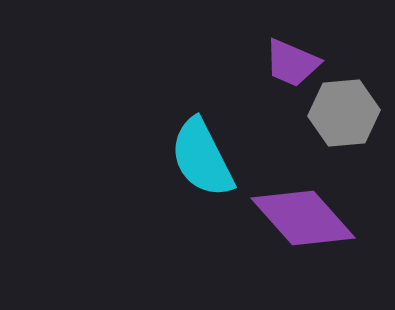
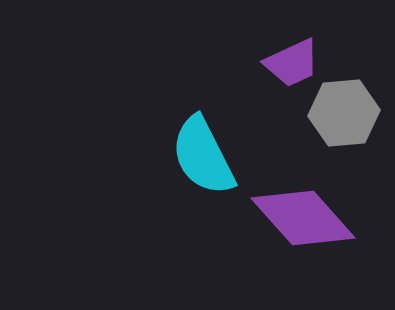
purple trapezoid: rotated 48 degrees counterclockwise
cyan semicircle: moved 1 px right, 2 px up
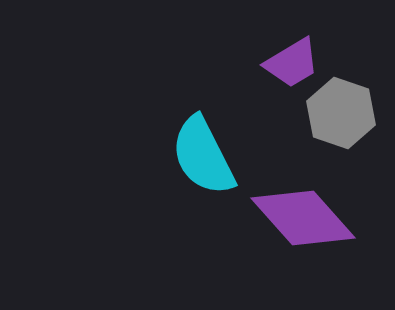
purple trapezoid: rotated 6 degrees counterclockwise
gray hexagon: moved 3 px left; rotated 24 degrees clockwise
